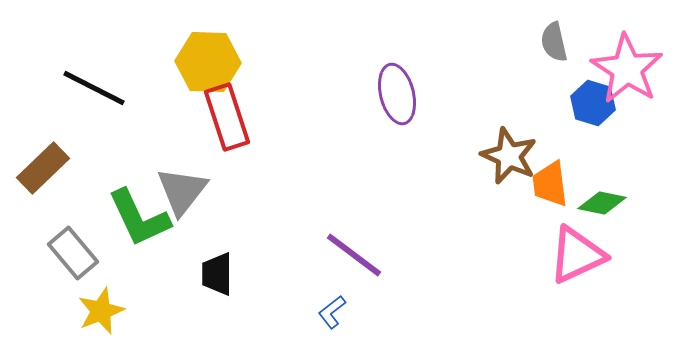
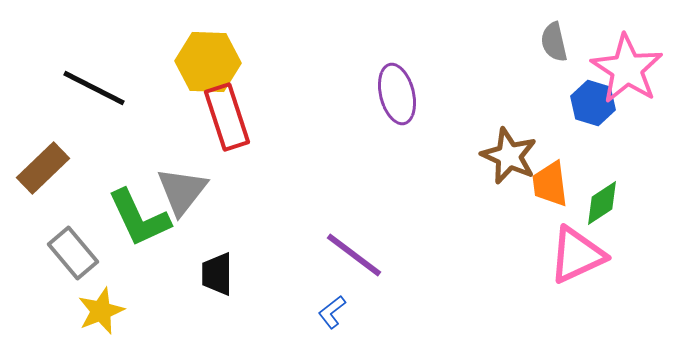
green diamond: rotated 45 degrees counterclockwise
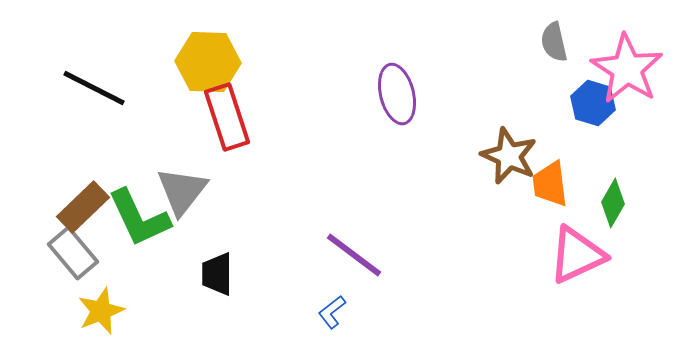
brown rectangle: moved 40 px right, 39 px down
green diamond: moved 11 px right; rotated 27 degrees counterclockwise
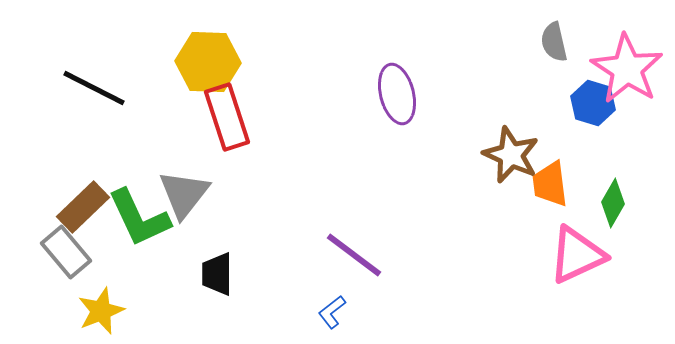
brown star: moved 2 px right, 1 px up
gray triangle: moved 2 px right, 3 px down
gray rectangle: moved 7 px left, 1 px up
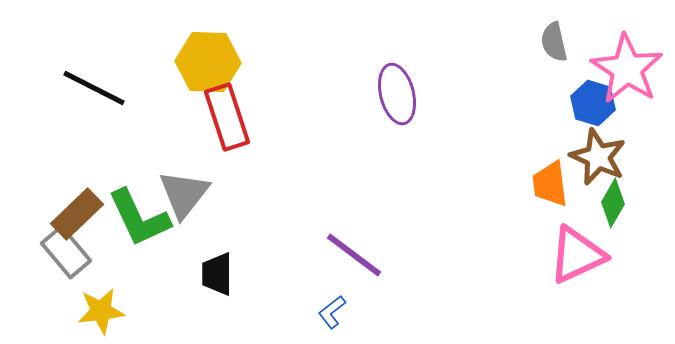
brown star: moved 87 px right, 2 px down
brown rectangle: moved 6 px left, 7 px down
yellow star: rotated 15 degrees clockwise
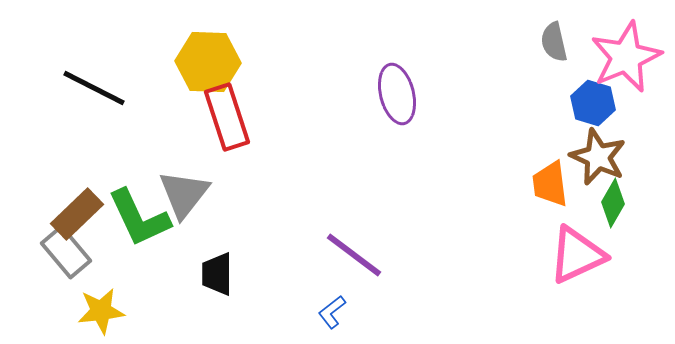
pink star: moved 1 px left, 12 px up; rotated 16 degrees clockwise
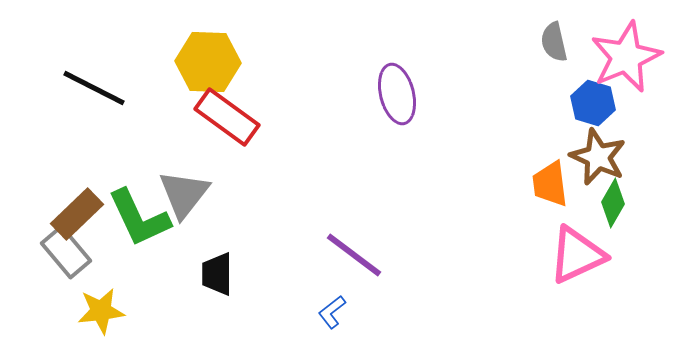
red rectangle: rotated 36 degrees counterclockwise
